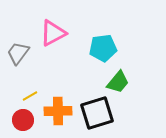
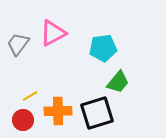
gray trapezoid: moved 9 px up
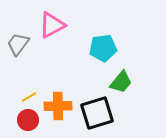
pink triangle: moved 1 px left, 8 px up
green trapezoid: moved 3 px right
yellow line: moved 1 px left, 1 px down
orange cross: moved 5 px up
red circle: moved 5 px right
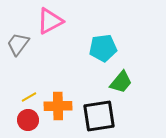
pink triangle: moved 2 px left, 4 px up
black square: moved 2 px right, 3 px down; rotated 8 degrees clockwise
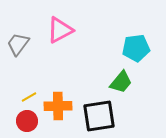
pink triangle: moved 10 px right, 9 px down
cyan pentagon: moved 33 px right
red circle: moved 1 px left, 1 px down
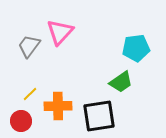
pink triangle: moved 2 px down; rotated 20 degrees counterclockwise
gray trapezoid: moved 11 px right, 2 px down
green trapezoid: rotated 15 degrees clockwise
yellow line: moved 1 px right, 3 px up; rotated 14 degrees counterclockwise
red circle: moved 6 px left
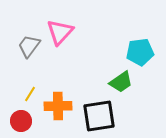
cyan pentagon: moved 4 px right, 4 px down
yellow line: rotated 14 degrees counterclockwise
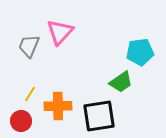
gray trapezoid: rotated 15 degrees counterclockwise
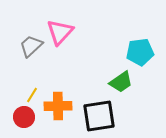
gray trapezoid: moved 2 px right; rotated 25 degrees clockwise
yellow line: moved 2 px right, 1 px down
red circle: moved 3 px right, 4 px up
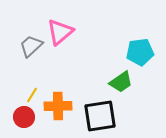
pink triangle: rotated 8 degrees clockwise
black square: moved 1 px right
